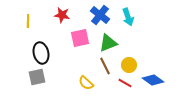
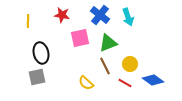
yellow circle: moved 1 px right, 1 px up
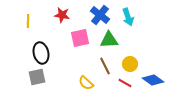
green triangle: moved 1 px right, 3 px up; rotated 18 degrees clockwise
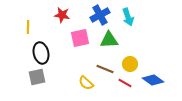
blue cross: rotated 24 degrees clockwise
yellow line: moved 6 px down
brown line: moved 3 px down; rotated 42 degrees counterclockwise
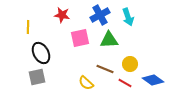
black ellipse: rotated 15 degrees counterclockwise
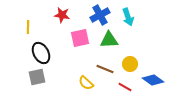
red line: moved 4 px down
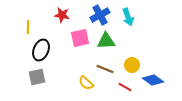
green triangle: moved 3 px left, 1 px down
black ellipse: moved 3 px up; rotated 50 degrees clockwise
yellow circle: moved 2 px right, 1 px down
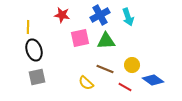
black ellipse: moved 7 px left; rotated 40 degrees counterclockwise
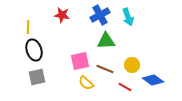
pink square: moved 23 px down
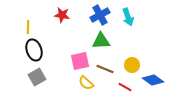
green triangle: moved 5 px left
gray square: rotated 18 degrees counterclockwise
